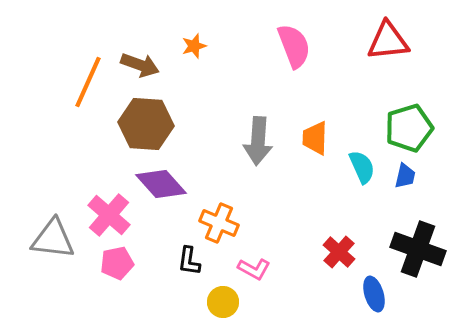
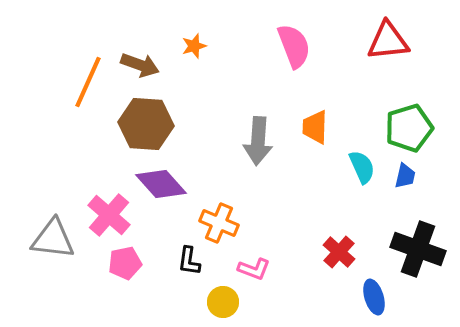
orange trapezoid: moved 11 px up
pink pentagon: moved 8 px right
pink L-shape: rotated 8 degrees counterclockwise
blue ellipse: moved 3 px down
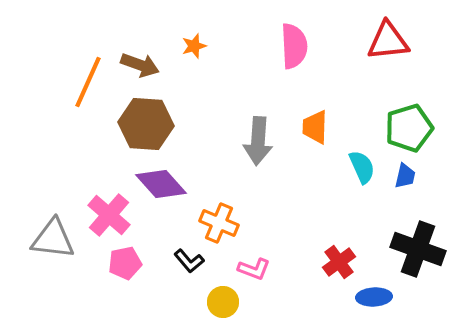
pink semicircle: rotated 18 degrees clockwise
red cross: moved 10 px down; rotated 12 degrees clockwise
black L-shape: rotated 48 degrees counterclockwise
blue ellipse: rotated 76 degrees counterclockwise
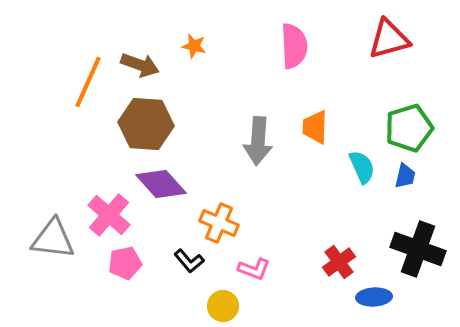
red triangle: moved 1 px right, 2 px up; rotated 9 degrees counterclockwise
orange star: rotated 30 degrees clockwise
yellow circle: moved 4 px down
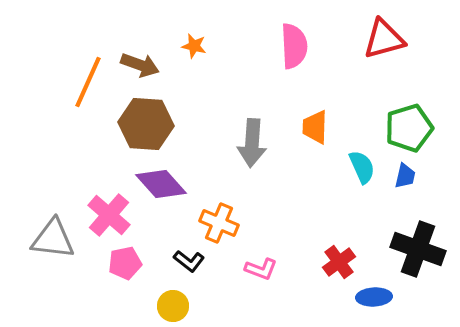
red triangle: moved 5 px left
gray arrow: moved 6 px left, 2 px down
black L-shape: rotated 12 degrees counterclockwise
pink L-shape: moved 7 px right
yellow circle: moved 50 px left
